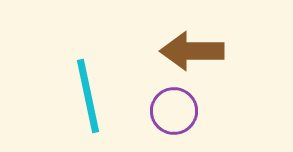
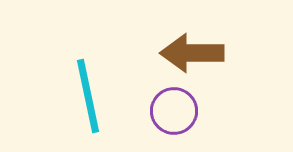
brown arrow: moved 2 px down
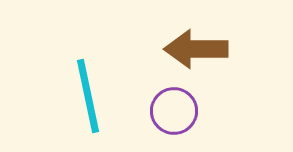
brown arrow: moved 4 px right, 4 px up
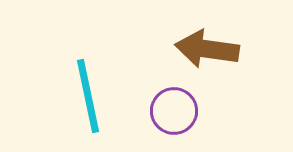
brown arrow: moved 11 px right; rotated 8 degrees clockwise
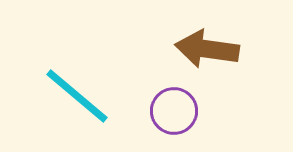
cyan line: moved 11 px left; rotated 38 degrees counterclockwise
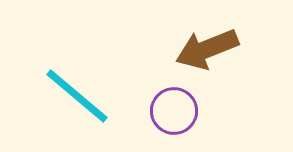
brown arrow: rotated 30 degrees counterclockwise
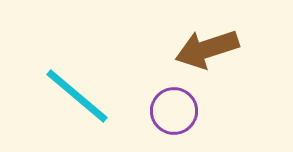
brown arrow: rotated 4 degrees clockwise
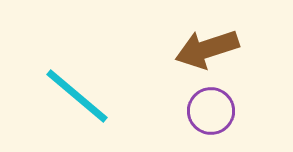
purple circle: moved 37 px right
